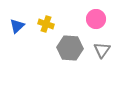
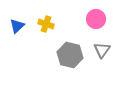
gray hexagon: moved 7 px down; rotated 10 degrees clockwise
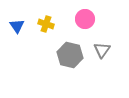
pink circle: moved 11 px left
blue triangle: rotated 21 degrees counterclockwise
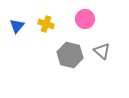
blue triangle: rotated 14 degrees clockwise
gray triangle: moved 1 px down; rotated 24 degrees counterclockwise
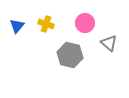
pink circle: moved 4 px down
gray triangle: moved 7 px right, 8 px up
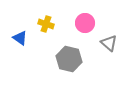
blue triangle: moved 3 px right, 12 px down; rotated 35 degrees counterclockwise
gray hexagon: moved 1 px left, 4 px down
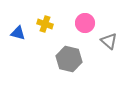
yellow cross: moved 1 px left
blue triangle: moved 2 px left, 5 px up; rotated 21 degrees counterclockwise
gray triangle: moved 2 px up
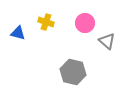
yellow cross: moved 1 px right, 2 px up
gray triangle: moved 2 px left
gray hexagon: moved 4 px right, 13 px down
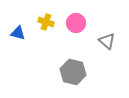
pink circle: moved 9 px left
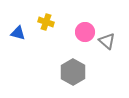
pink circle: moved 9 px right, 9 px down
gray hexagon: rotated 15 degrees clockwise
